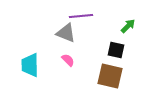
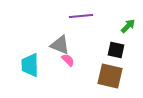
gray triangle: moved 6 px left, 12 px down
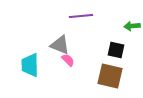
green arrow: moved 4 px right; rotated 140 degrees counterclockwise
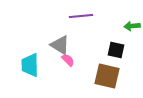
gray triangle: rotated 10 degrees clockwise
brown square: moved 3 px left
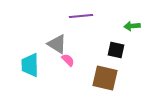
gray triangle: moved 3 px left, 1 px up
brown square: moved 2 px left, 2 px down
